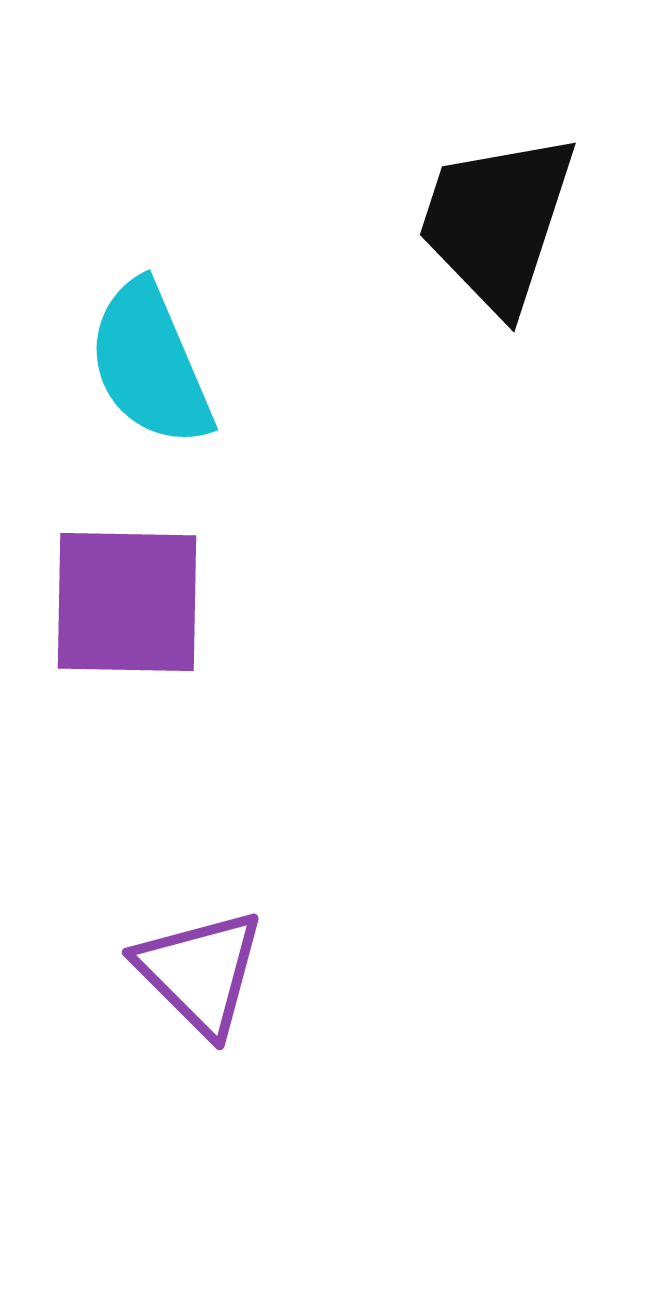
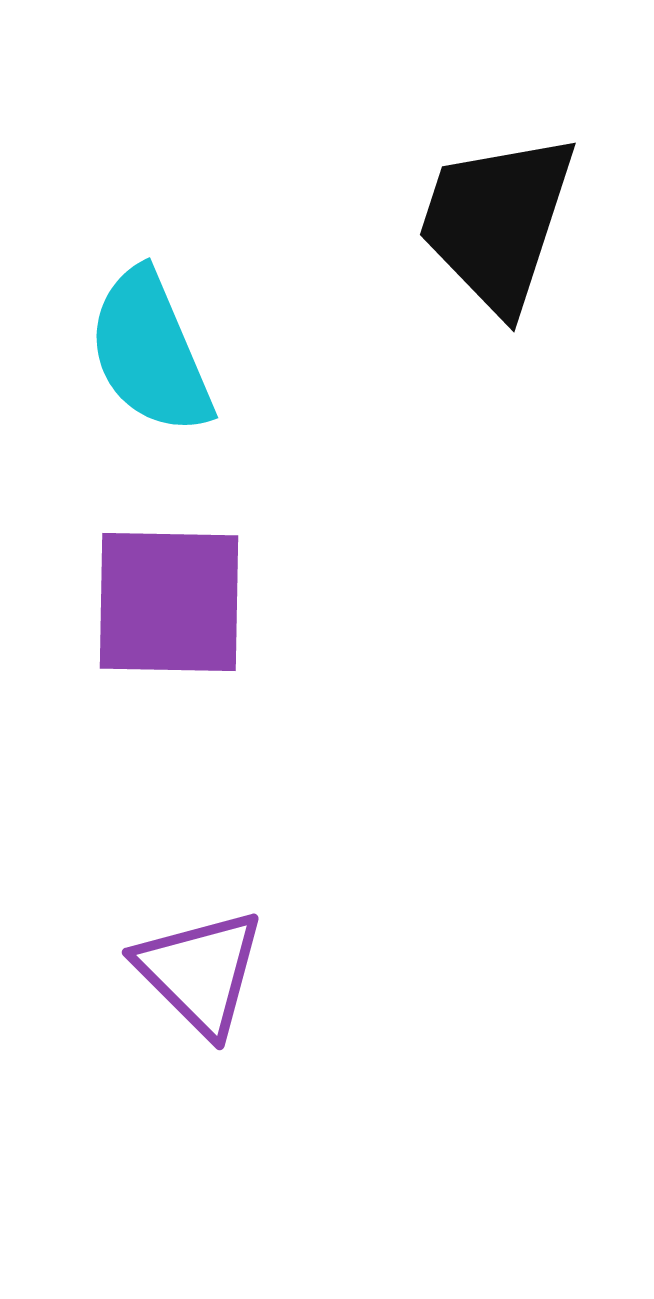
cyan semicircle: moved 12 px up
purple square: moved 42 px right
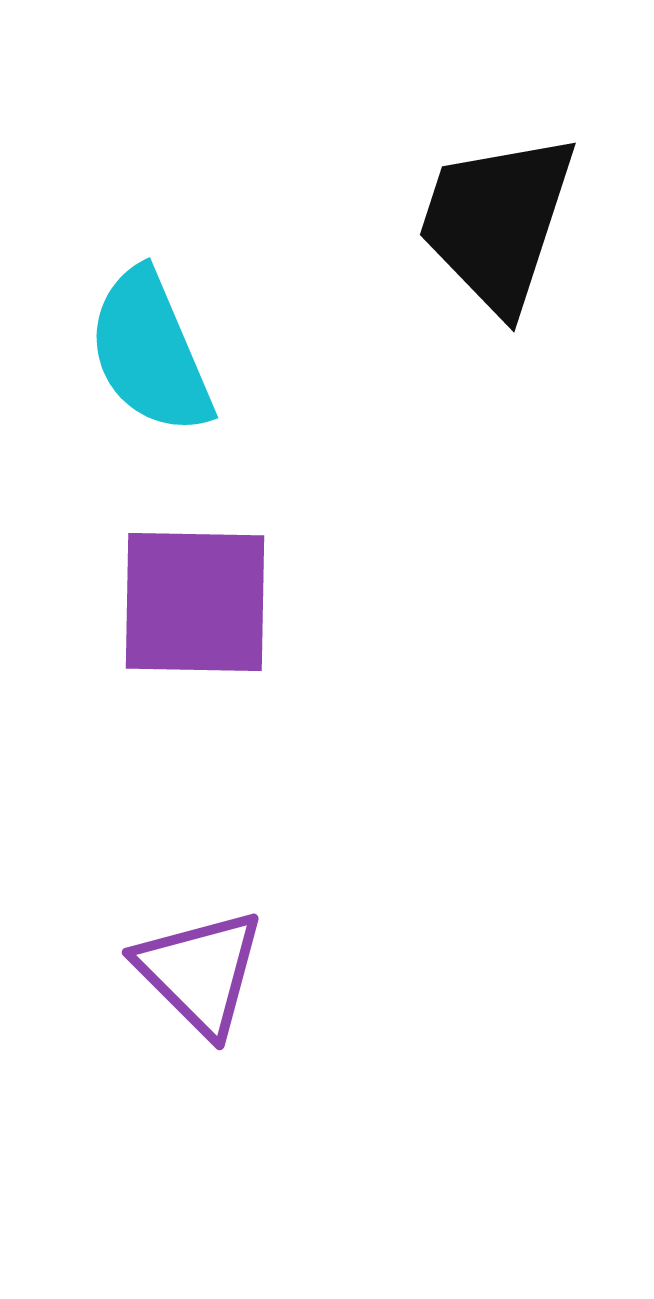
purple square: moved 26 px right
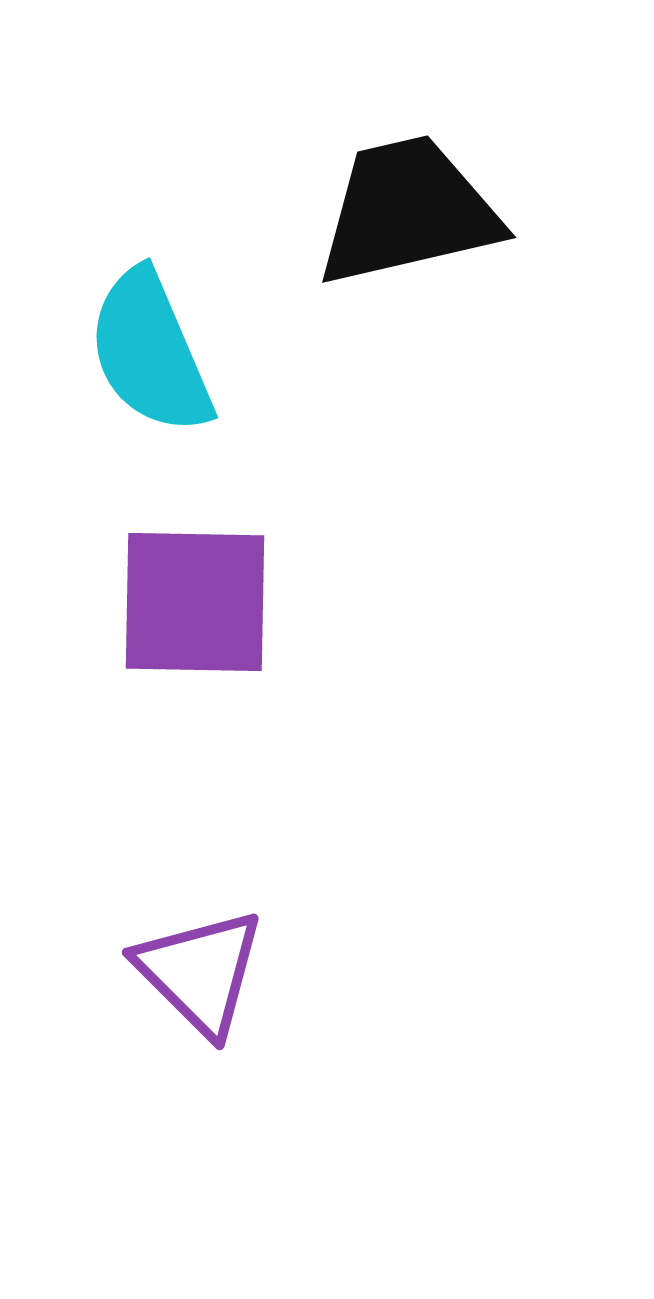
black trapezoid: moved 89 px left, 11 px up; rotated 59 degrees clockwise
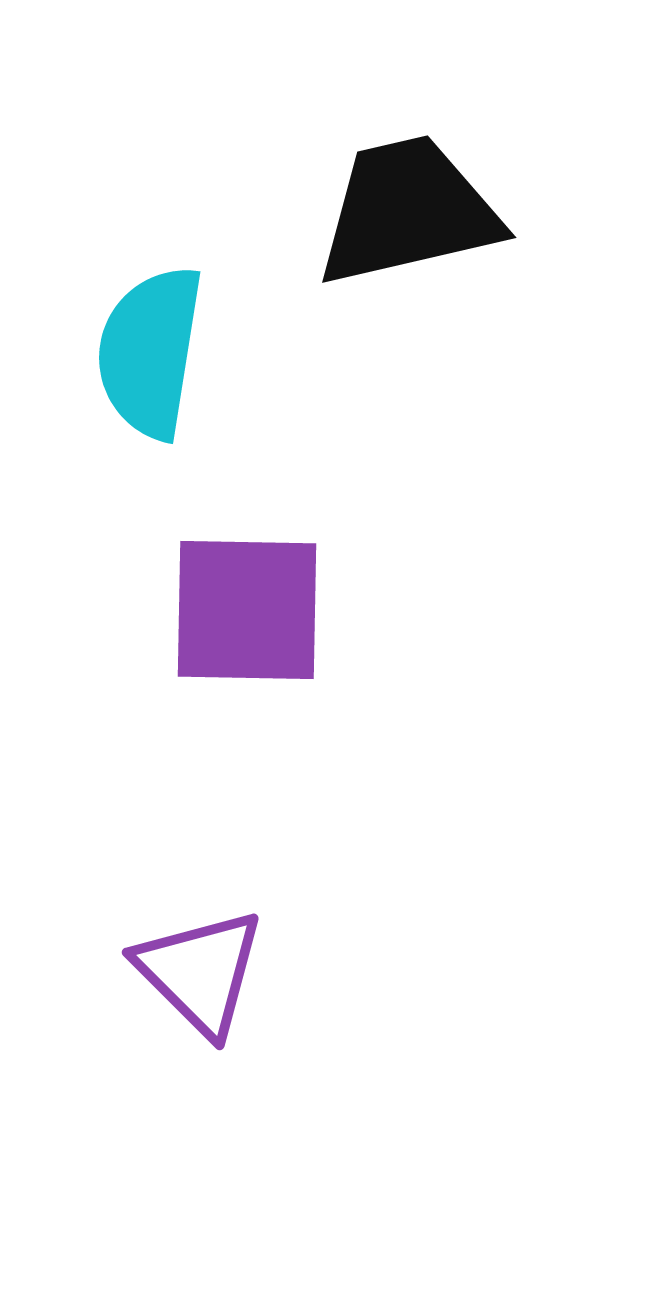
cyan semicircle: rotated 32 degrees clockwise
purple square: moved 52 px right, 8 px down
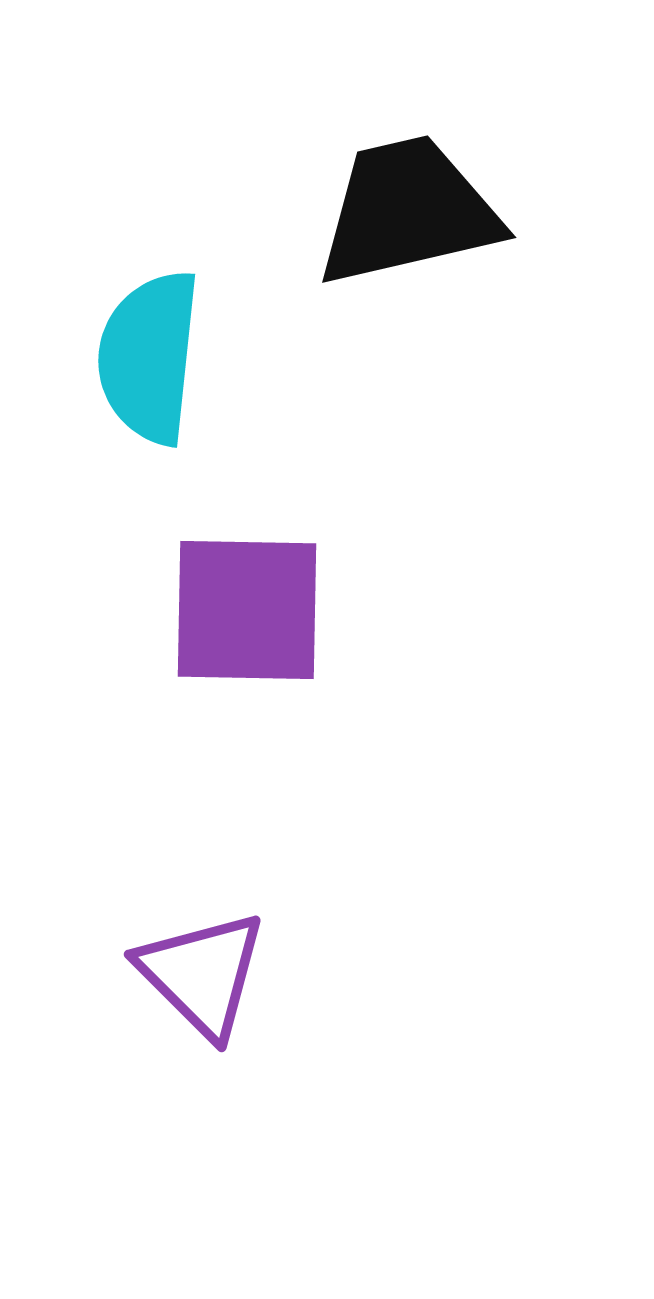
cyan semicircle: moved 1 px left, 5 px down; rotated 3 degrees counterclockwise
purple triangle: moved 2 px right, 2 px down
